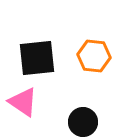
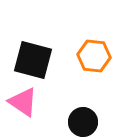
black square: moved 4 px left, 2 px down; rotated 21 degrees clockwise
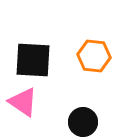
black square: rotated 12 degrees counterclockwise
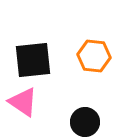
black square: rotated 9 degrees counterclockwise
black circle: moved 2 px right
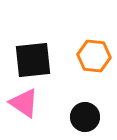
pink triangle: moved 1 px right, 1 px down
black circle: moved 5 px up
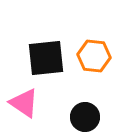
black square: moved 13 px right, 2 px up
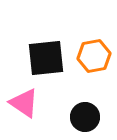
orange hexagon: rotated 16 degrees counterclockwise
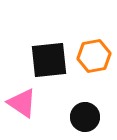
black square: moved 3 px right, 2 px down
pink triangle: moved 2 px left
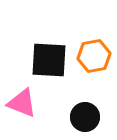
black square: rotated 9 degrees clockwise
pink triangle: rotated 12 degrees counterclockwise
